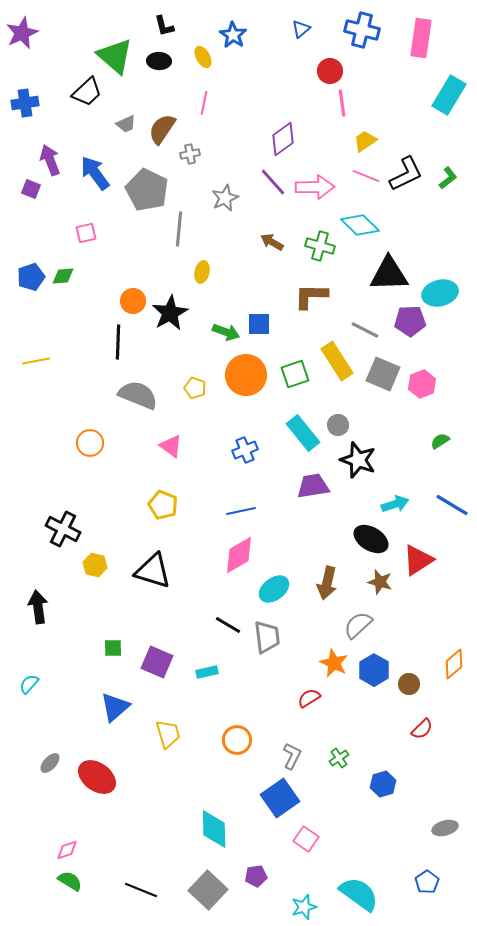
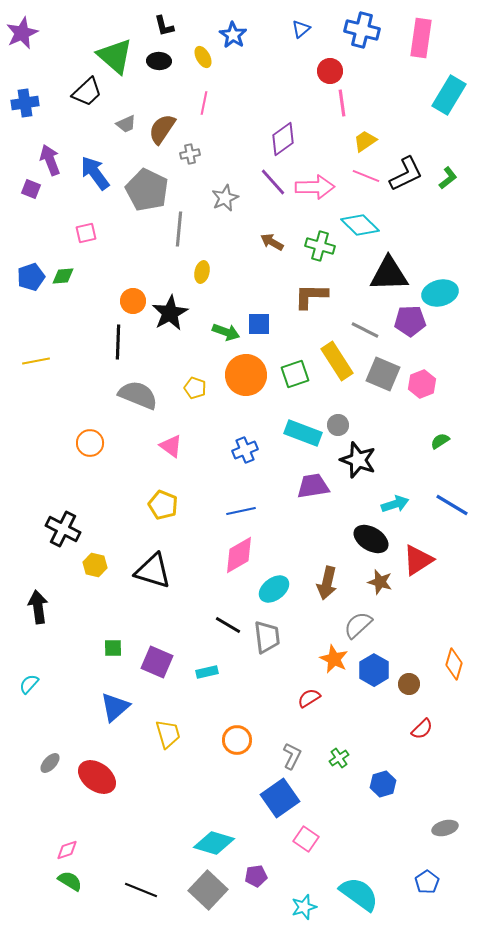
cyan rectangle at (303, 433): rotated 30 degrees counterclockwise
orange star at (334, 663): moved 4 px up
orange diamond at (454, 664): rotated 32 degrees counterclockwise
cyan diamond at (214, 829): moved 14 px down; rotated 72 degrees counterclockwise
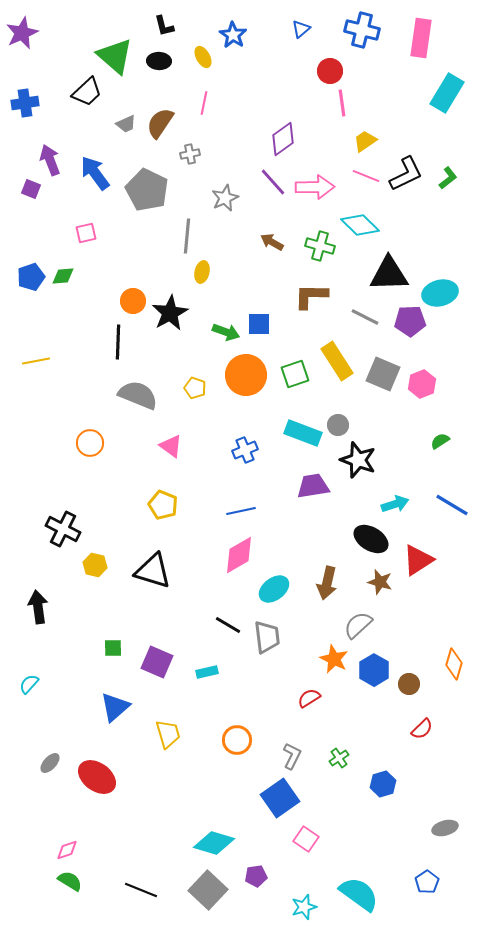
cyan rectangle at (449, 95): moved 2 px left, 2 px up
brown semicircle at (162, 129): moved 2 px left, 6 px up
gray line at (179, 229): moved 8 px right, 7 px down
gray line at (365, 330): moved 13 px up
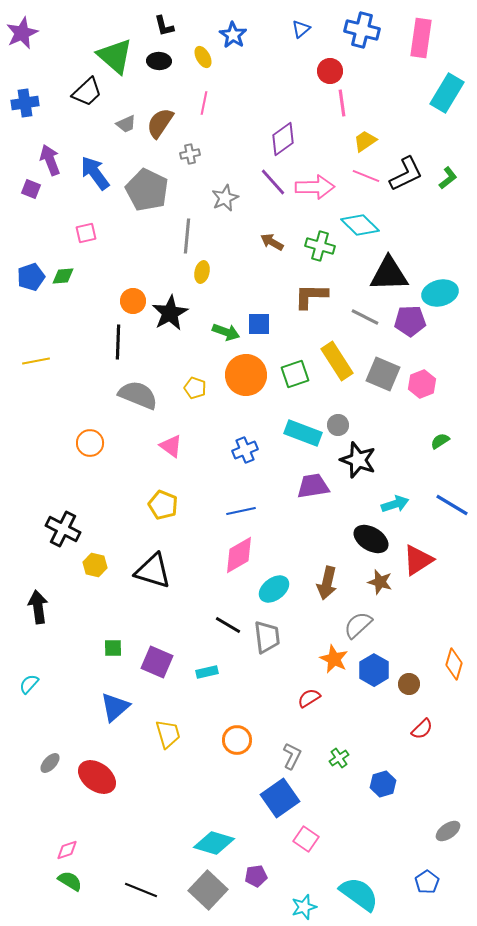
gray ellipse at (445, 828): moved 3 px right, 3 px down; rotated 20 degrees counterclockwise
